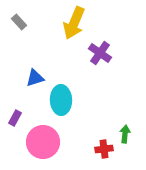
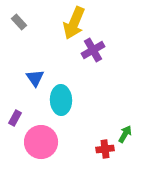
purple cross: moved 7 px left, 3 px up; rotated 25 degrees clockwise
blue triangle: rotated 48 degrees counterclockwise
green arrow: rotated 24 degrees clockwise
pink circle: moved 2 px left
red cross: moved 1 px right
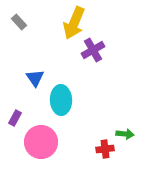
green arrow: rotated 66 degrees clockwise
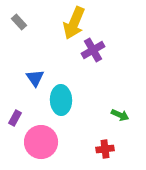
green arrow: moved 5 px left, 19 px up; rotated 18 degrees clockwise
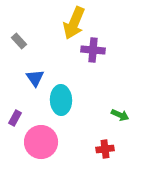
gray rectangle: moved 19 px down
purple cross: rotated 35 degrees clockwise
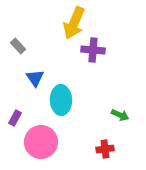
gray rectangle: moved 1 px left, 5 px down
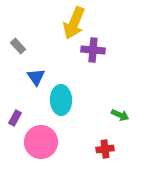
blue triangle: moved 1 px right, 1 px up
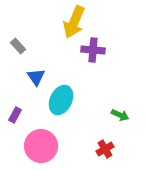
yellow arrow: moved 1 px up
cyan ellipse: rotated 28 degrees clockwise
purple rectangle: moved 3 px up
pink circle: moved 4 px down
red cross: rotated 24 degrees counterclockwise
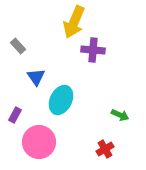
pink circle: moved 2 px left, 4 px up
